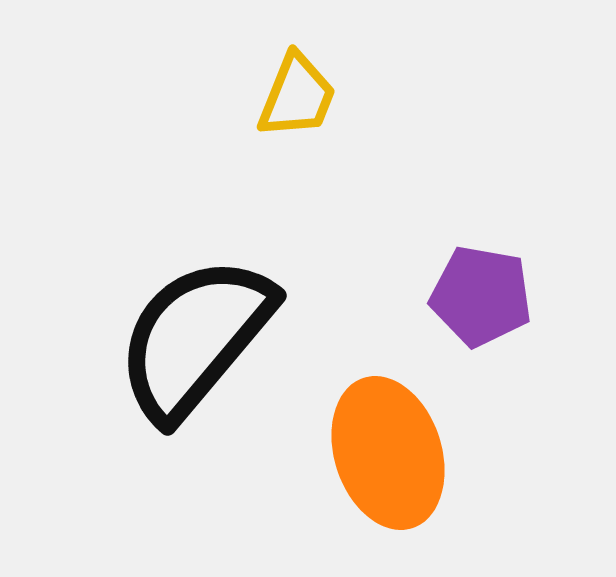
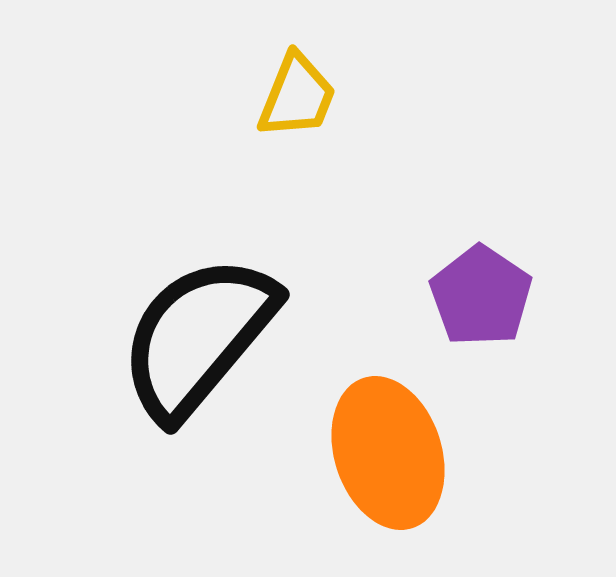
purple pentagon: rotated 24 degrees clockwise
black semicircle: moved 3 px right, 1 px up
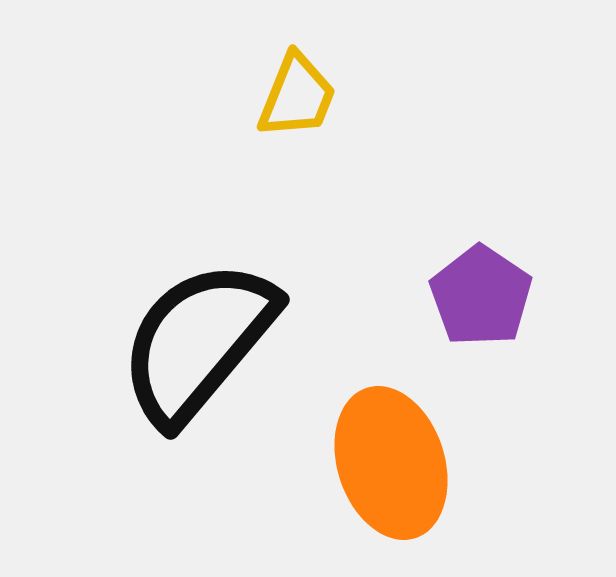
black semicircle: moved 5 px down
orange ellipse: moved 3 px right, 10 px down
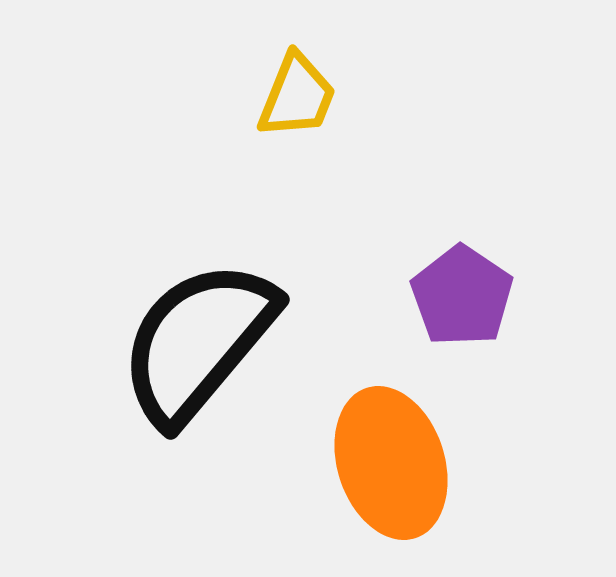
purple pentagon: moved 19 px left
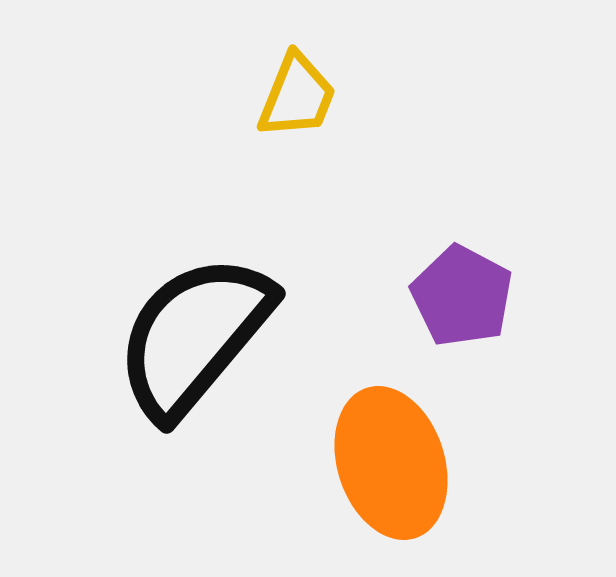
purple pentagon: rotated 6 degrees counterclockwise
black semicircle: moved 4 px left, 6 px up
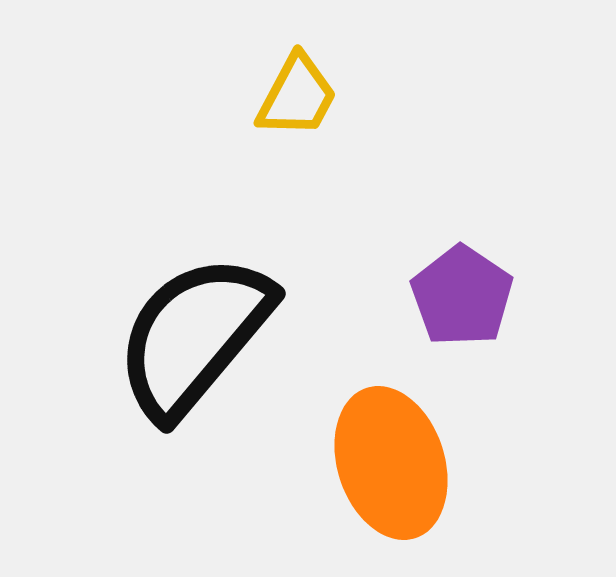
yellow trapezoid: rotated 6 degrees clockwise
purple pentagon: rotated 6 degrees clockwise
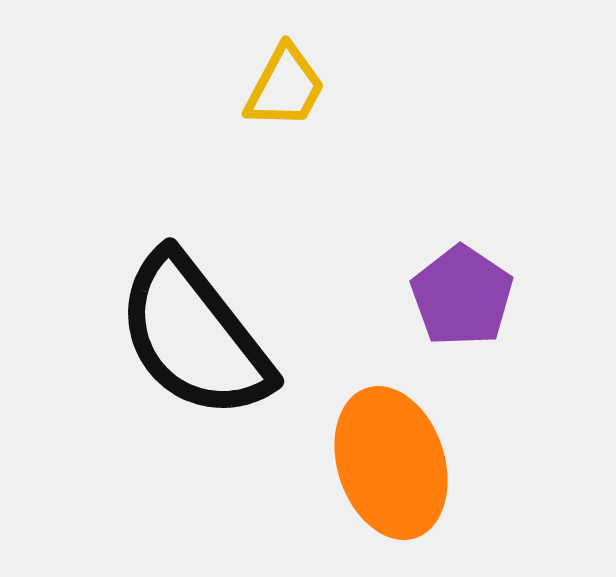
yellow trapezoid: moved 12 px left, 9 px up
black semicircle: rotated 78 degrees counterclockwise
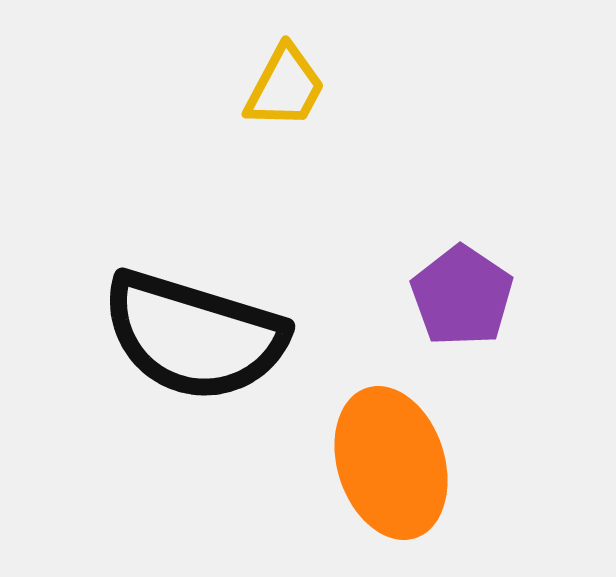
black semicircle: rotated 35 degrees counterclockwise
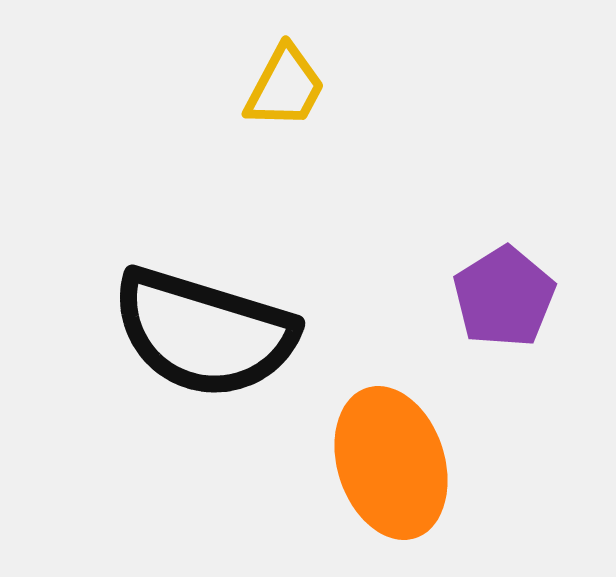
purple pentagon: moved 42 px right, 1 px down; rotated 6 degrees clockwise
black semicircle: moved 10 px right, 3 px up
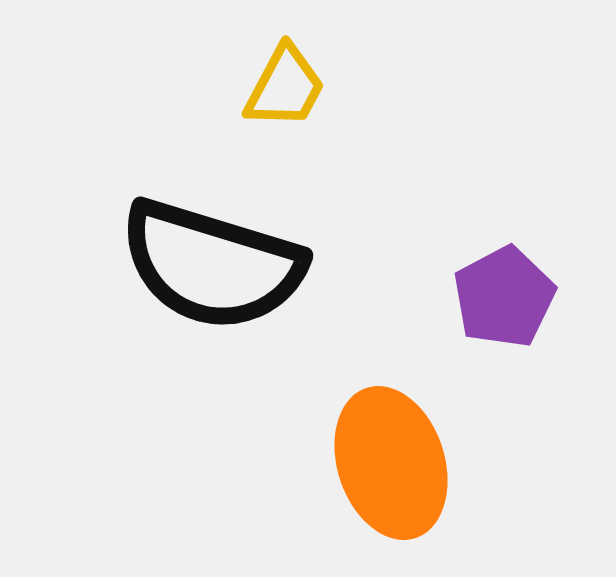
purple pentagon: rotated 4 degrees clockwise
black semicircle: moved 8 px right, 68 px up
